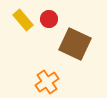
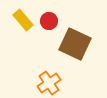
red circle: moved 2 px down
orange cross: moved 2 px right, 1 px down
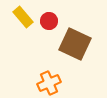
yellow rectangle: moved 3 px up
orange cross: rotated 10 degrees clockwise
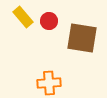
brown square: moved 7 px right, 6 px up; rotated 16 degrees counterclockwise
orange cross: rotated 20 degrees clockwise
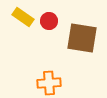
yellow rectangle: rotated 15 degrees counterclockwise
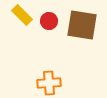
yellow rectangle: moved 1 px left, 2 px up; rotated 10 degrees clockwise
brown square: moved 13 px up
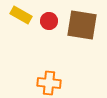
yellow rectangle: moved 1 px left; rotated 15 degrees counterclockwise
orange cross: rotated 10 degrees clockwise
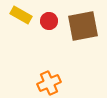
brown square: moved 1 px right, 1 px down; rotated 20 degrees counterclockwise
orange cross: rotated 30 degrees counterclockwise
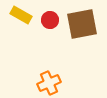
red circle: moved 1 px right, 1 px up
brown square: moved 1 px left, 2 px up
